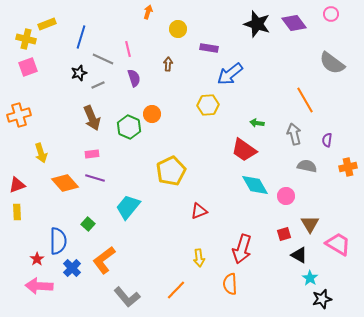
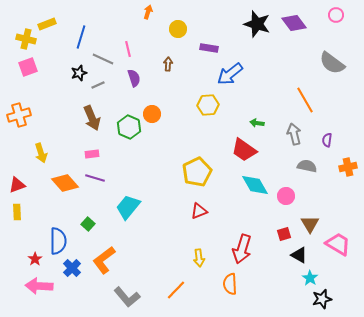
pink circle at (331, 14): moved 5 px right, 1 px down
yellow pentagon at (171, 171): moved 26 px right, 1 px down
red star at (37, 259): moved 2 px left
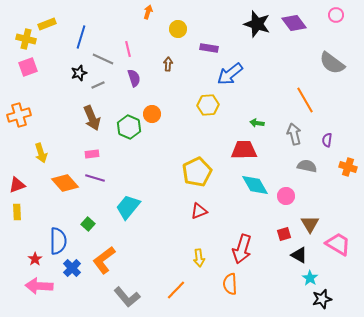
red trapezoid at (244, 150): rotated 144 degrees clockwise
orange cross at (348, 167): rotated 30 degrees clockwise
